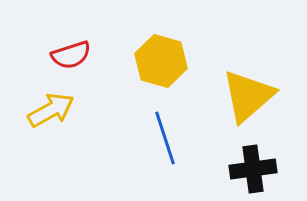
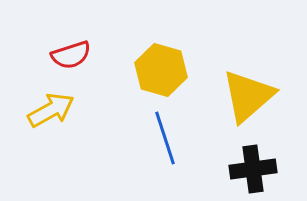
yellow hexagon: moved 9 px down
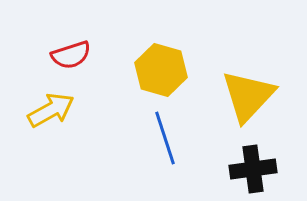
yellow triangle: rotated 6 degrees counterclockwise
